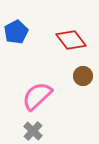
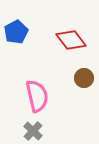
brown circle: moved 1 px right, 2 px down
pink semicircle: rotated 120 degrees clockwise
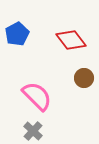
blue pentagon: moved 1 px right, 2 px down
pink semicircle: rotated 32 degrees counterclockwise
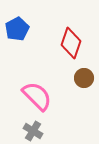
blue pentagon: moved 5 px up
red diamond: moved 3 px down; rotated 56 degrees clockwise
gray cross: rotated 12 degrees counterclockwise
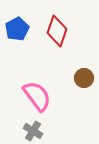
red diamond: moved 14 px left, 12 px up
pink semicircle: rotated 8 degrees clockwise
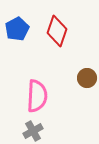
brown circle: moved 3 px right
pink semicircle: rotated 40 degrees clockwise
gray cross: rotated 30 degrees clockwise
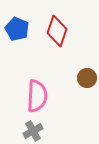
blue pentagon: rotated 20 degrees counterclockwise
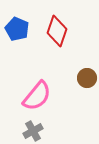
pink semicircle: rotated 36 degrees clockwise
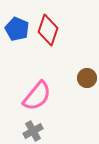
red diamond: moved 9 px left, 1 px up
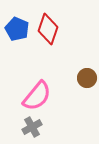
red diamond: moved 1 px up
gray cross: moved 1 px left, 4 px up
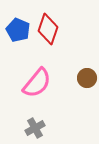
blue pentagon: moved 1 px right, 1 px down
pink semicircle: moved 13 px up
gray cross: moved 3 px right, 1 px down
